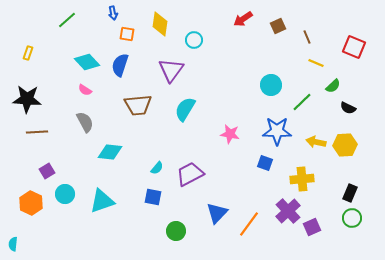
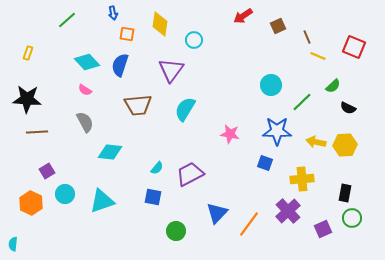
red arrow at (243, 19): moved 3 px up
yellow line at (316, 63): moved 2 px right, 7 px up
black rectangle at (350, 193): moved 5 px left; rotated 12 degrees counterclockwise
purple square at (312, 227): moved 11 px right, 2 px down
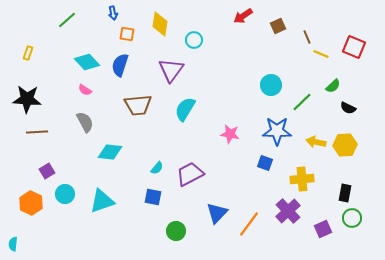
yellow line at (318, 56): moved 3 px right, 2 px up
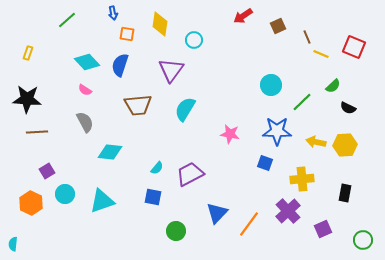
green circle at (352, 218): moved 11 px right, 22 px down
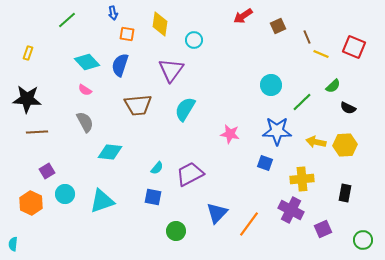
purple cross at (288, 211): moved 3 px right, 1 px up; rotated 20 degrees counterclockwise
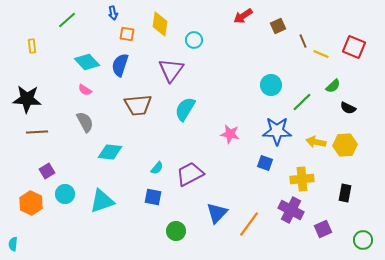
brown line at (307, 37): moved 4 px left, 4 px down
yellow rectangle at (28, 53): moved 4 px right, 7 px up; rotated 24 degrees counterclockwise
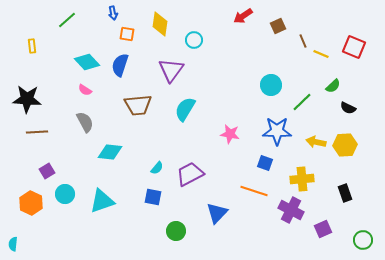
black rectangle at (345, 193): rotated 30 degrees counterclockwise
orange line at (249, 224): moved 5 px right, 33 px up; rotated 72 degrees clockwise
